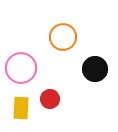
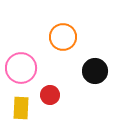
black circle: moved 2 px down
red circle: moved 4 px up
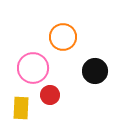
pink circle: moved 12 px right
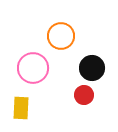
orange circle: moved 2 px left, 1 px up
black circle: moved 3 px left, 3 px up
red circle: moved 34 px right
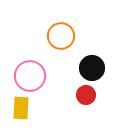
pink circle: moved 3 px left, 8 px down
red circle: moved 2 px right
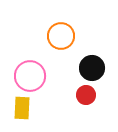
yellow rectangle: moved 1 px right
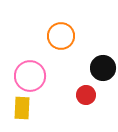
black circle: moved 11 px right
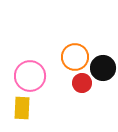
orange circle: moved 14 px right, 21 px down
red circle: moved 4 px left, 12 px up
